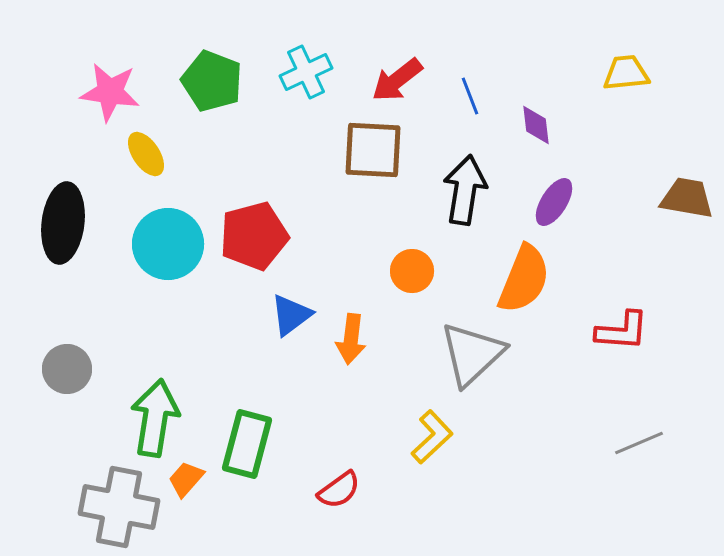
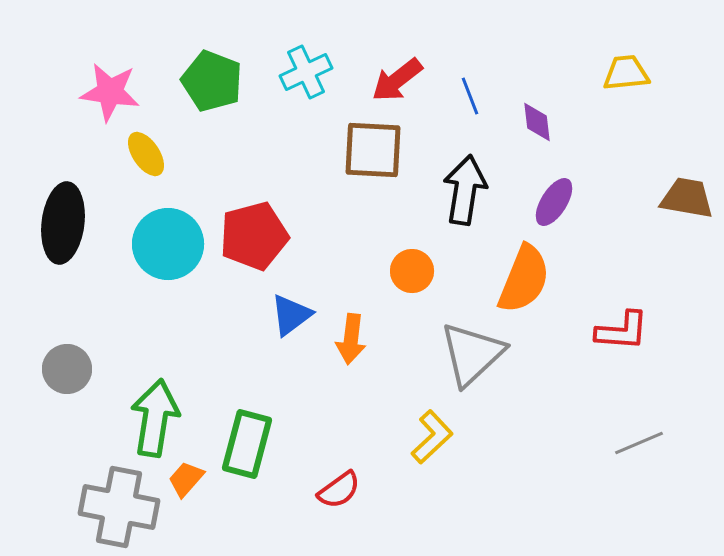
purple diamond: moved 1 px right, 3 px up
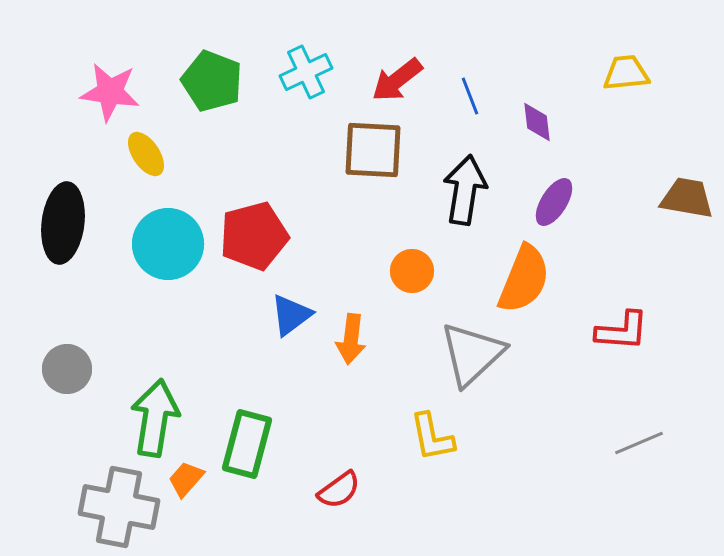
yellow L-shape: rotated 122 degrees clockwise
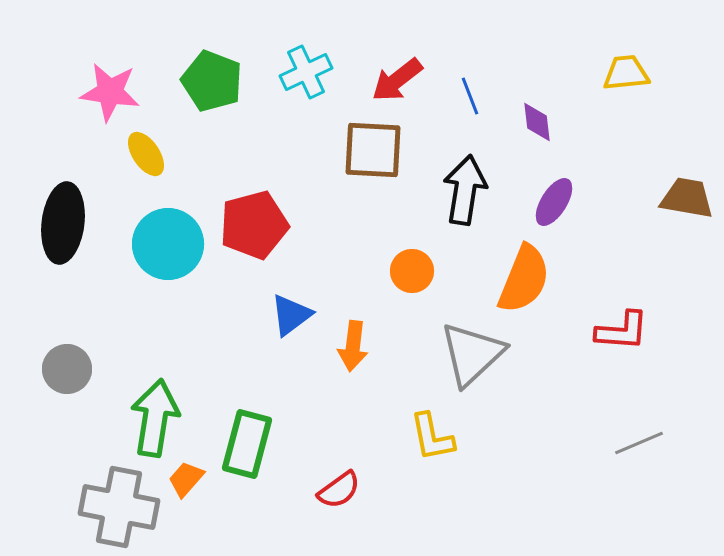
red pentagon: moved 11 px up
orange arrow: moved 2 px right, 7 px down
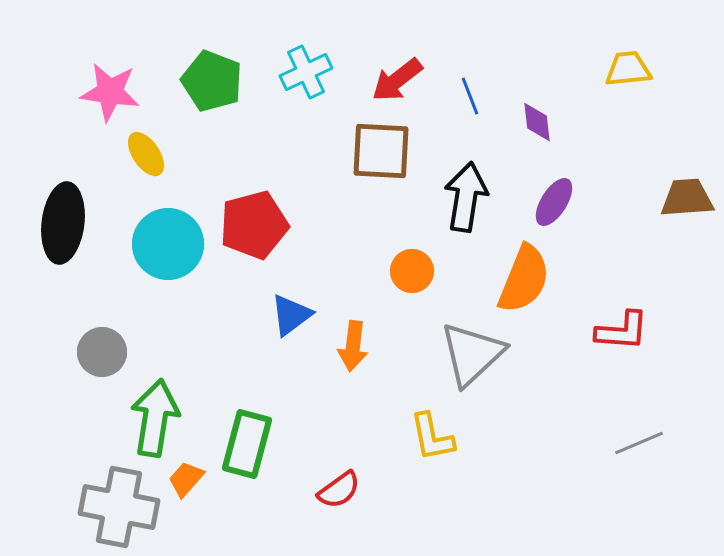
yellow trapezoid: moved 2 px right, 4 px up
brown square: moved 8 px right, 1 px down
black arrow: moved 1 px right, 7 px down
brown trapezoid: rotated 14 degrees counterclockwise
gray circle: moved 35 px right, 17 px up
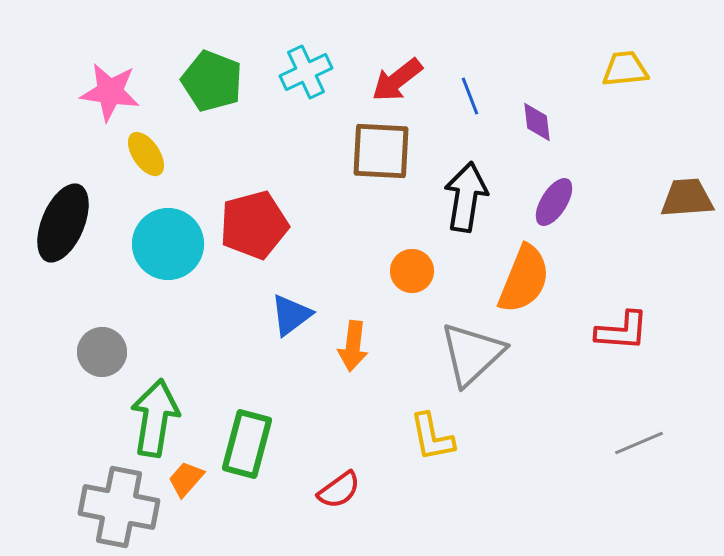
yellow trapezoid: moved 3 px left
black ellipse: rotated 16 degrees clockwise
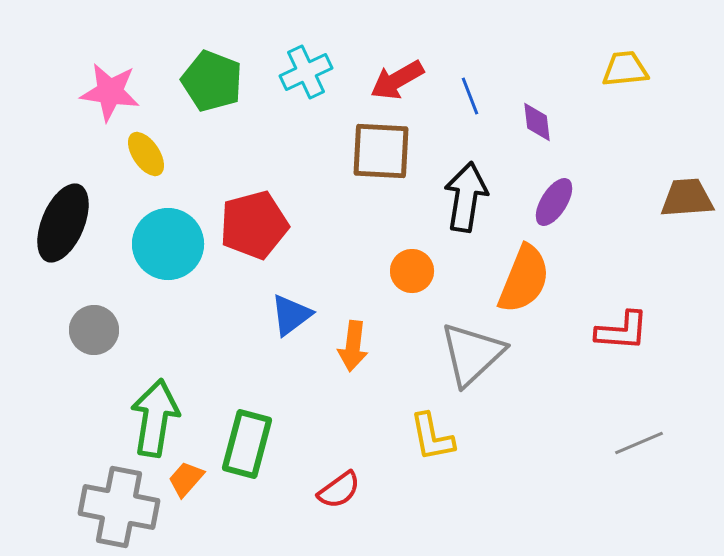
red arrow: rotated 8 degrees clockwise
gray circle: moved 8 px left, 22 px up
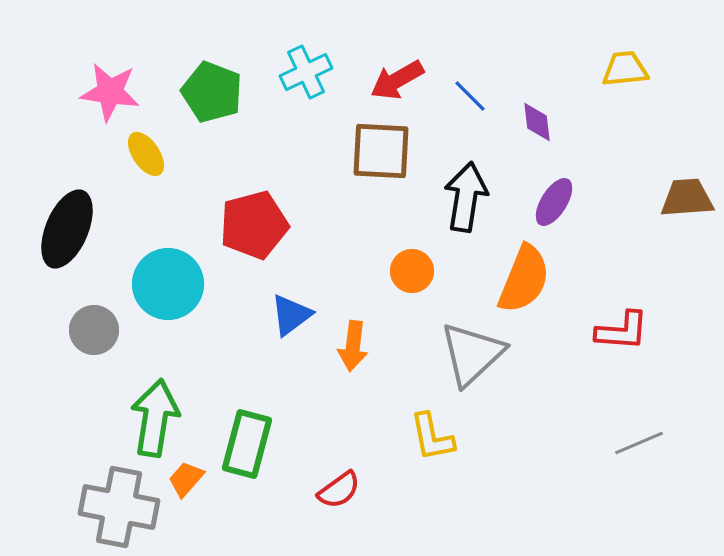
green pentagon: moved 11 px down
blue line: rotated 24 degrees counterclockwise
black ellipse: moved 4 px right, 6 px down
cyan circle: moved 40 px down
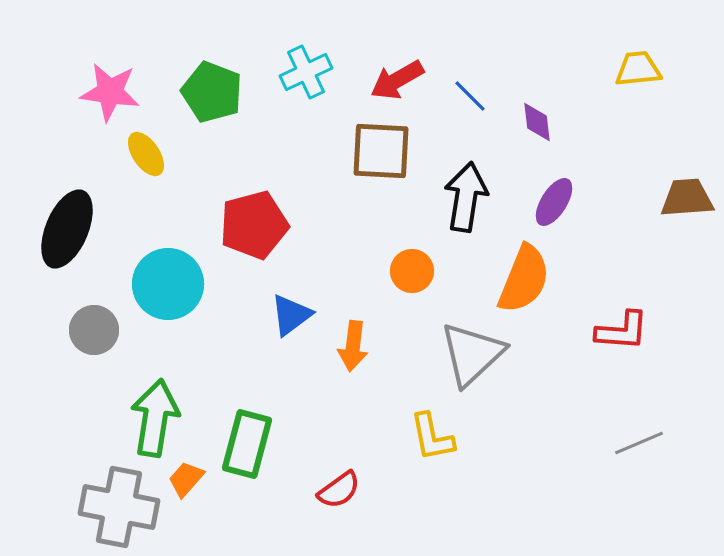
yellow trapezoid: moved 13 px right
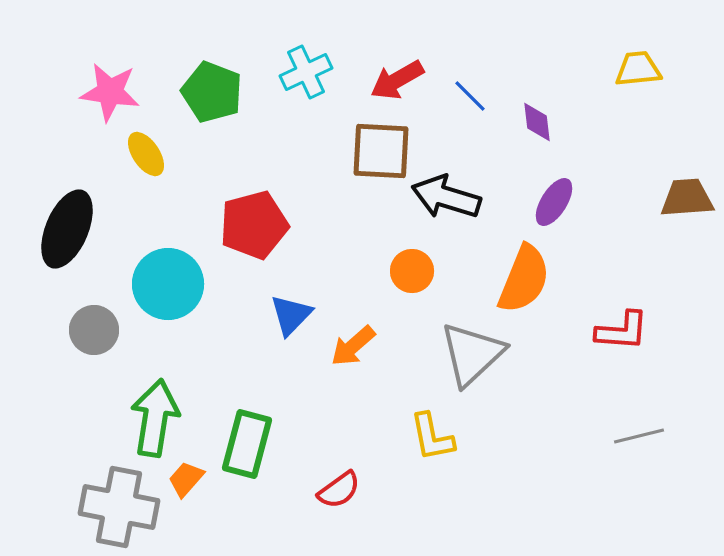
black arrow: moved 20 px left; rotated 82 degrees counterclockwise
blue triangle: rotated 9 degrees counterclockwise
orange arrow: rotated 42 degrees clockwise
gray line: moved 7 px up; rotated 9 degrees clockwise
